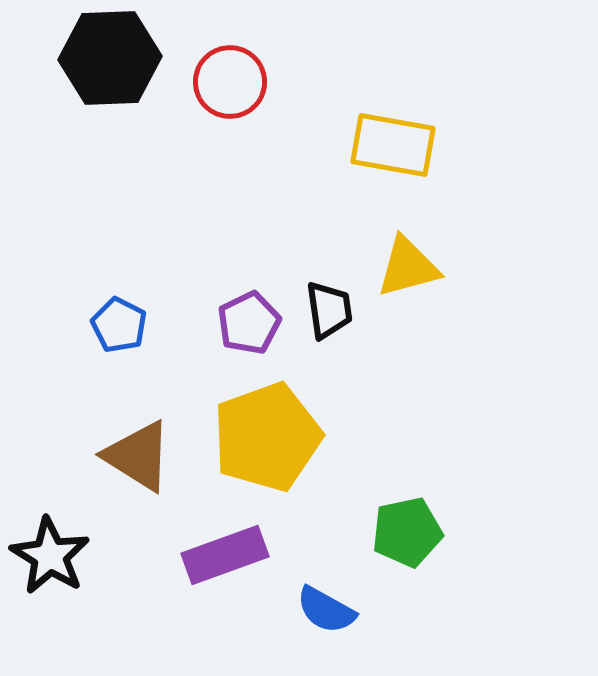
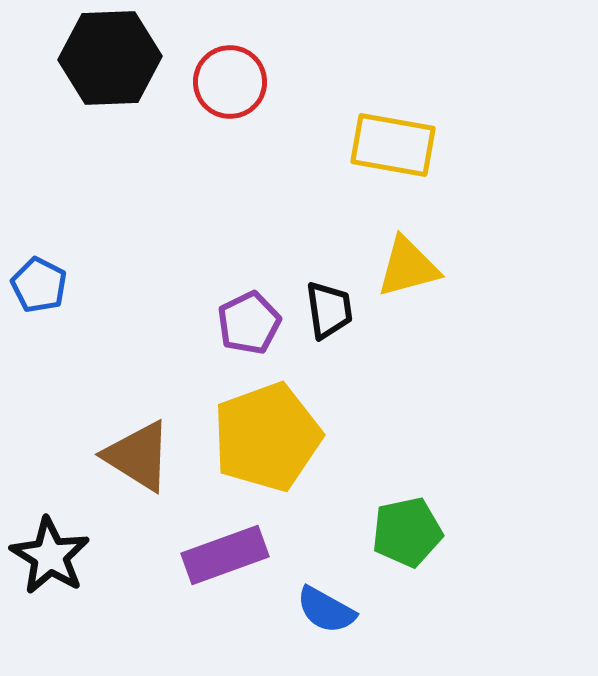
blue pentagon: moved 80 px left, 40 px up
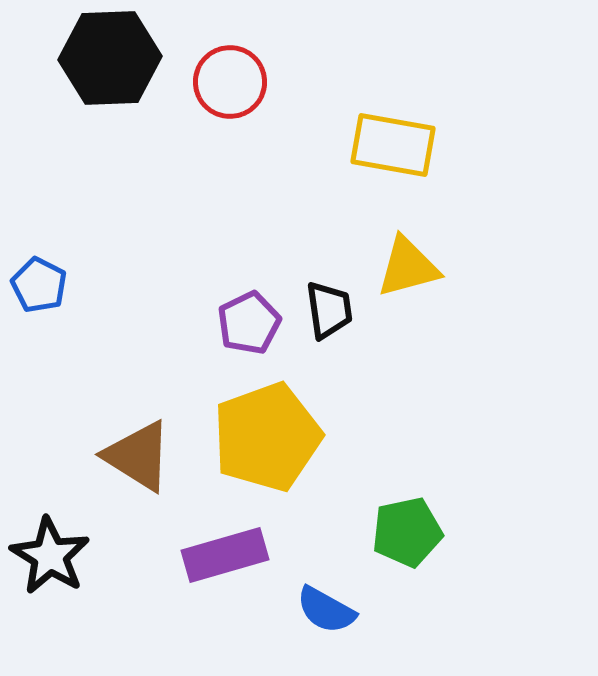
purple rectangle: rotated 4 degrees clockwise
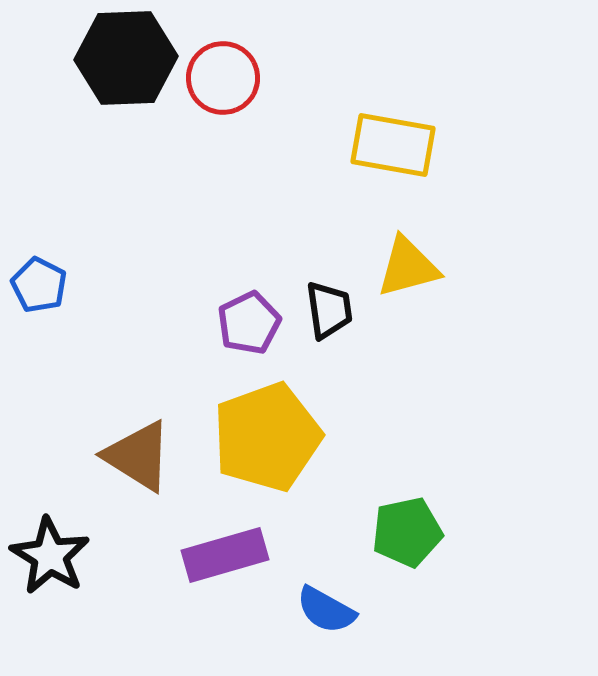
black hexagon: moved 16 px right
red circle: moved 7 px left, 4 px up
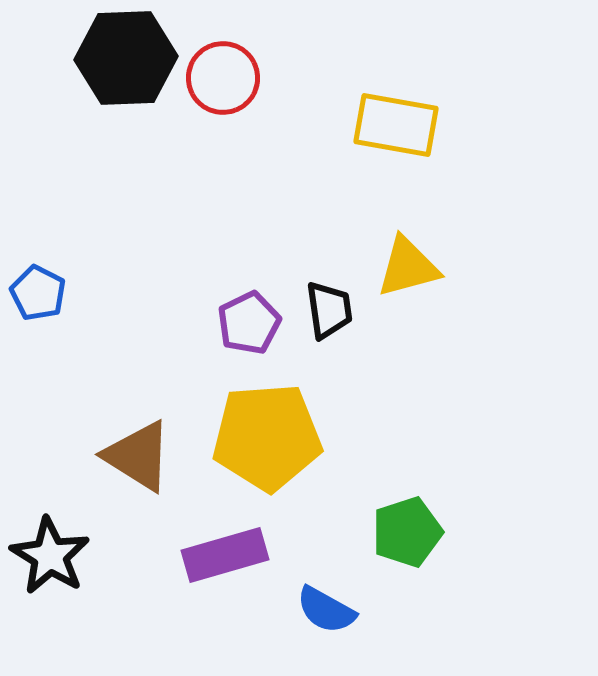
yellow rectangle: moved 3 px right, 20 px up
blue pentagon: moved 1 px left, 8 px down
yellow pentagon: rotated 16 degrees clockwise
green pentagon: rotated 6 degrees counterclockwise
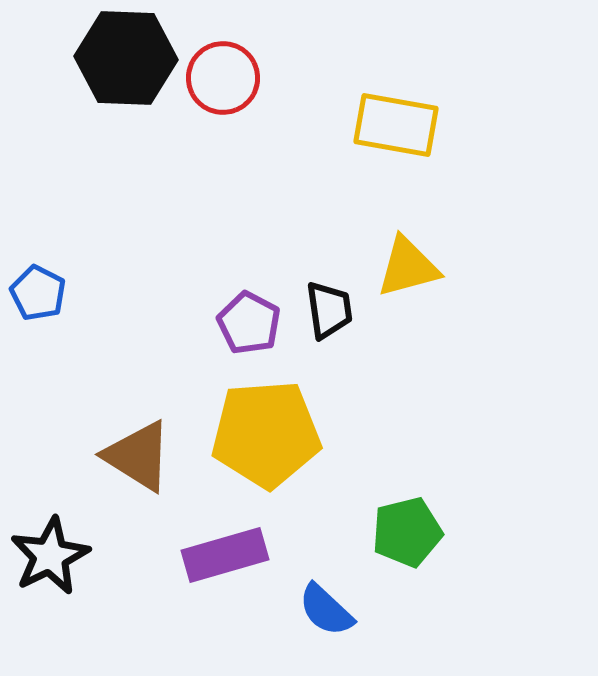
black hexagon: rotated 4 degrees clockwise
purple pentagon: rotated 18 degrees counterclockwise
yellow pentagon: moved 1 px left, 3 px up
green pentagon: rotated 4 degrees clockwise
black star: rotated 14 degrees clockwise
blue semicircle: rotated 14 degrees clockwise
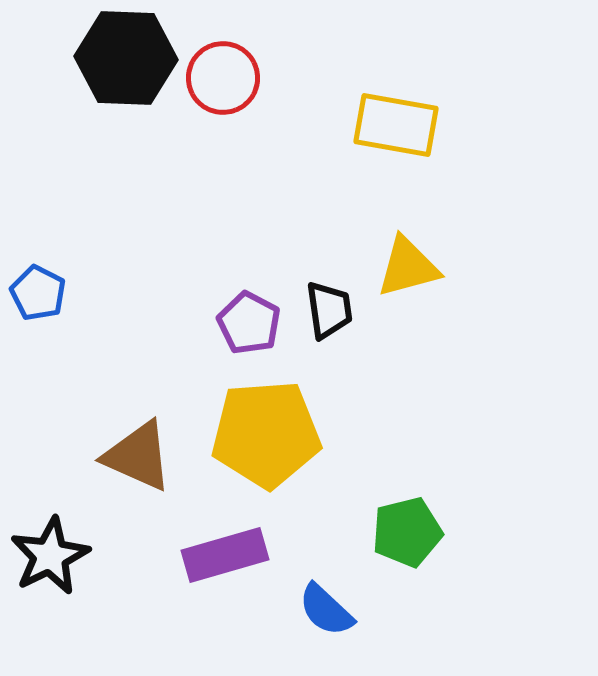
brown triangle: rotated 8 degrees counterclockwise
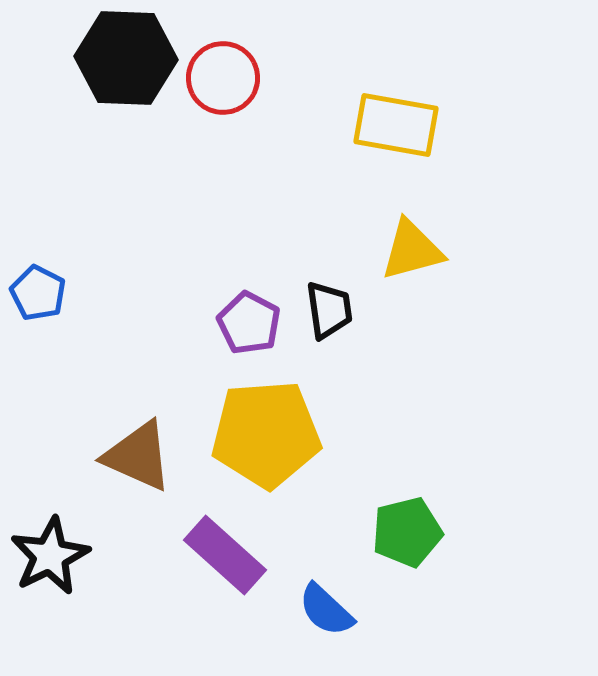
yellow triangle: moved 4 px right, 17 px up
purple rectangle: rotated 58 degrees clockwise
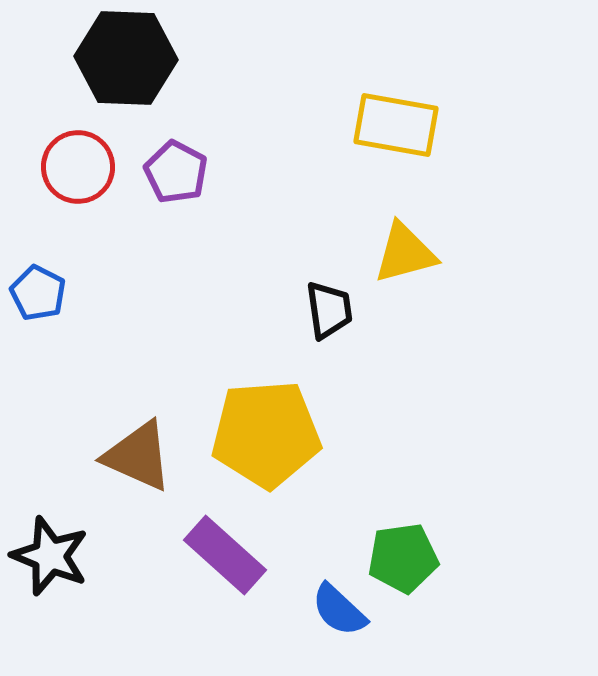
red circle: moved 145 px left, 89 px down
yellow triangle: moved 7 px left, 3 px down
purple pentagon: moved 73 px left, 151 px up
green pentagon: moved 4 px left, 26 px down; rotated 6 degrees clockwise
black star: rotated 24 degrees counterclockwise
blue semicircle: moved 13 px right
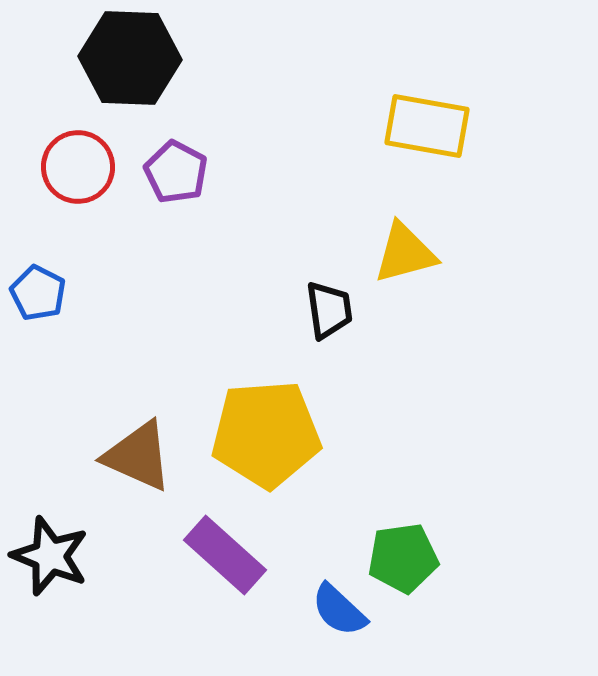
black hexagon: moved 4 px right
yellow rectangle: moved 31 px right, 1 px down
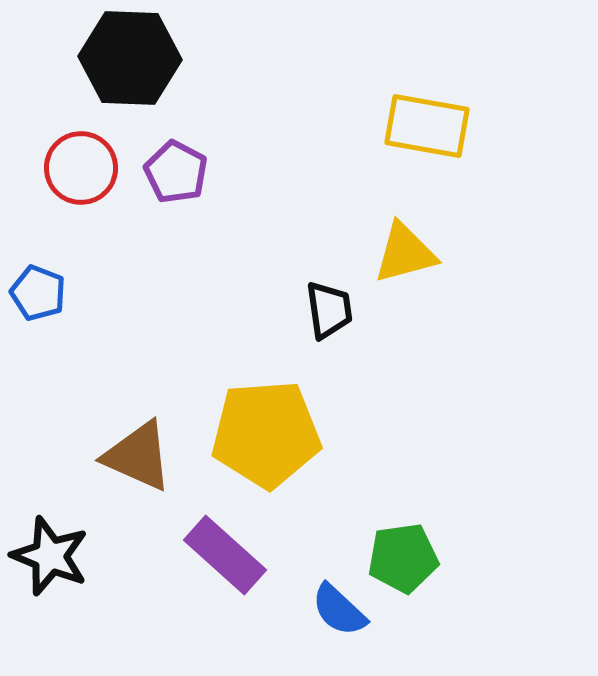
red circle: moved 3 px right, 1 px down
blue pentagon: rotated 6 degrees counterclockwise
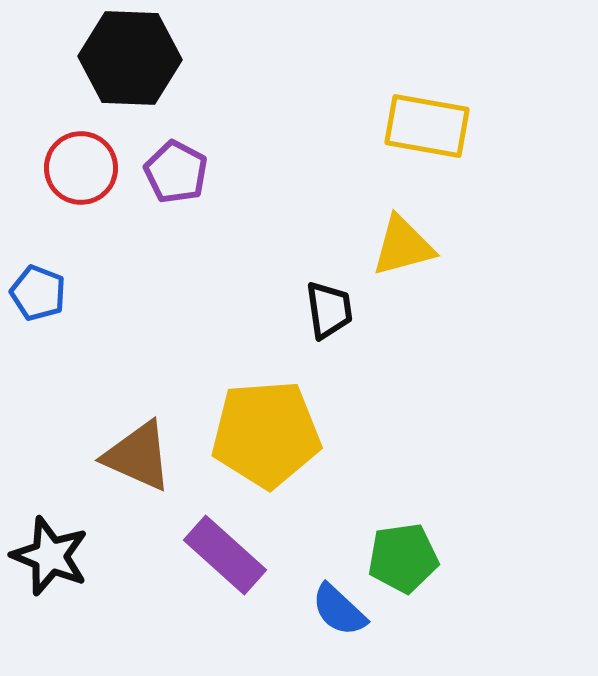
yellow triangle: moved 2 px left, 7 px up
